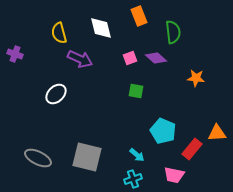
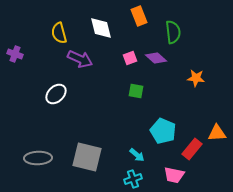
gray ellipse: rotated 28 degrees counterclockwise
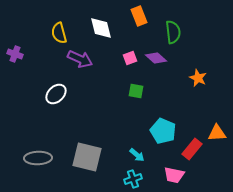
orange star: moved 2 px right; rotated 18 degrees clockwise
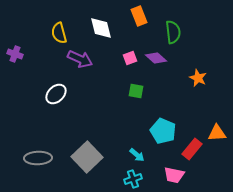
gray square: rotated 32 degrees clockwise
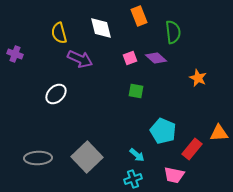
orange triangle: moved 2 px right
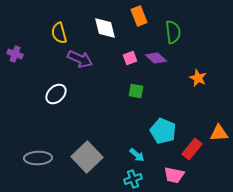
white diamond: moved 4 px right
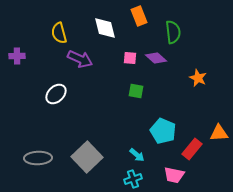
purple cross: moved 2 px right, 2 px down; rotated 21 degrees counterclockwise
pink square: rotated 24 degrees clockwise
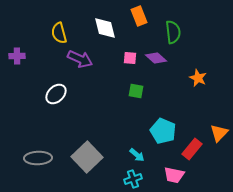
orange triangle: rotated 42 degrees counterclockwise
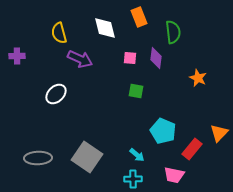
orange rectangle: moved 1 px down
purple diamond: rotated 55 degrees clockwise
gray square: rotated 12 degrees counterclockwise
cyan cross: rotated 18 degrees clockwise
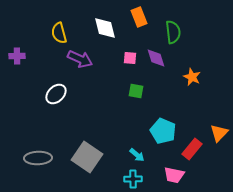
purple diamond: rotated 25 degrees counterclockwise
orange star: moved 6 px left, 1 px up
